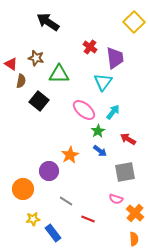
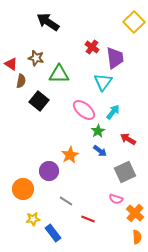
red cross: moved 2 px right
gray square: rotated 15 degrees counterclockwise
orange semicircle: moved 3 px right, 2 px up
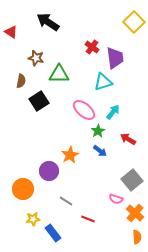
red triangle: moved 32 px up
cyan triangle: rotated 36 degrees clockwise
black square: rotated 18 degrees clockwise
gray square: moved 7 px right, 8 px down; rotated 15 degrees counterclockwise
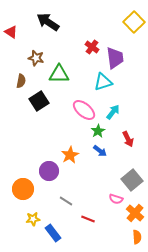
red arrow: rotated 147 degrees counterclockwise
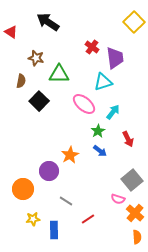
black square: rotated 12 degrees counterclockwise
pink ellipse: moved 6 px up
pink semicircle: moved 2 px right
red line: rotated 56 degrees counterclockwise
blue rectangle: moved 1 px right, 3 px up; rotated 36 degrees clockwise
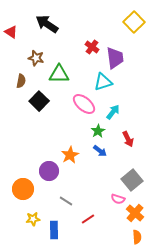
black arrow: moved 1 px left, 2 px down
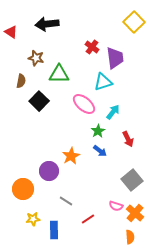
black arrow: rotated 40 degrees counterclockwise
orange star: moved 1 px right, 1 px down
pink semicircle: moved 2 px left, 7 px down
orange semicircle: moved 7 px left
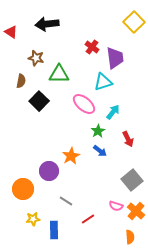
orange cross: moved 1 px right, 2 px up
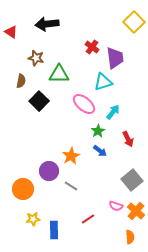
gray line: moved 5 px right, 15 px up
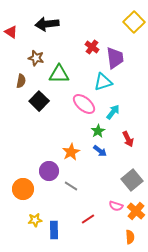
orange star: moved 4 px up
yellow star: moved 2 px right, 1 px down
